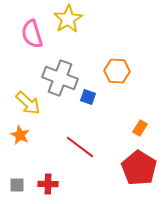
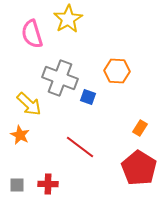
yellow arrow: moved 1 px right, 1 px down
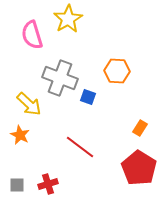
pink semicircle: moved 1 px down
red cross: rotated 18 degrees counterclockwise
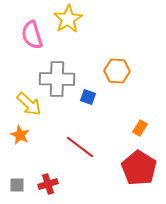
gray cross: moved 3 px left, 1 px down; rotated 20 degrees counterclockwise
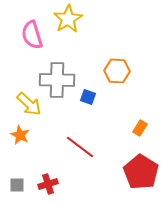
gray cross: moved 1 px down
red pentagon: moved 2 px right, 4 px down
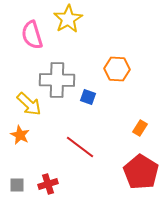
orange hexagon: moved 2 px up
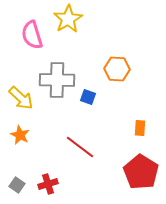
yellow arrow: moved 8 px left, 6 px up
orange rectangle: rotated 28 degrees counterclockwise
gray square: rotated 35 degrees clockwise
